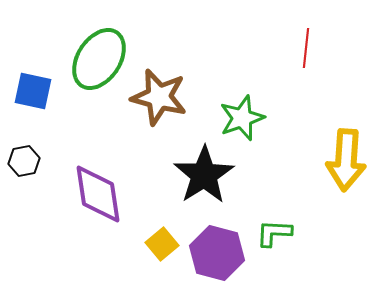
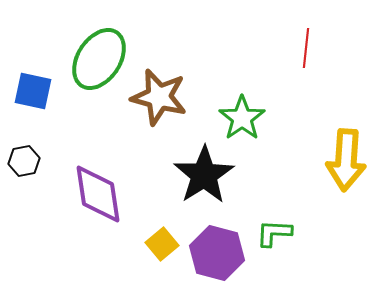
green star: rotated 15 degrees counterclockwise
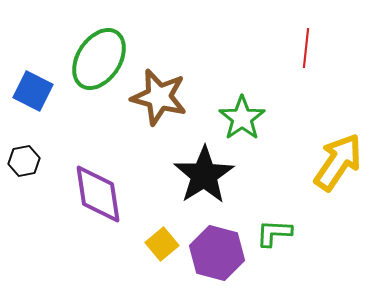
blue square: rotated 15 degrees clockwise
yellow arrow: moved 8 px left, 2 px down; rotated 150 degrees counterclockwise
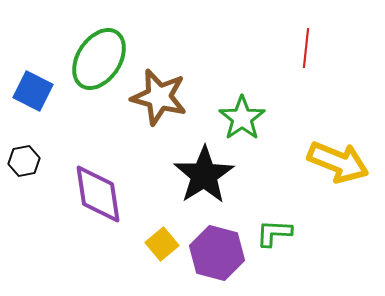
yellow arrow: rotated 78 degrees clockwise
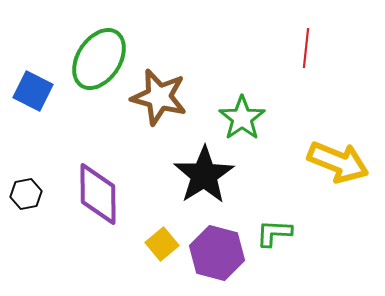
black hexagon: moved 2 px right, 33 px down
purple diamond: rotated 8 degrees clockwise
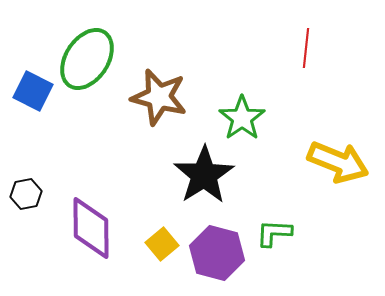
green ellipse: moved 12 px left
purple diamond: moved 7 px left, 34 px down
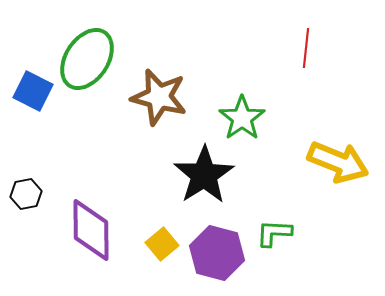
purple diamond: moved 2 px down
